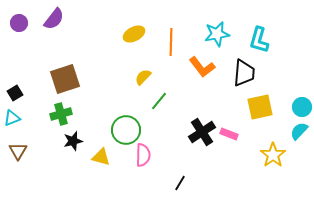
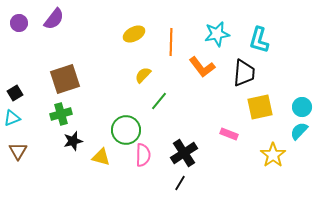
yellow semicircle: moved 2 px up
black cross: moved 18 px left, 21 px down
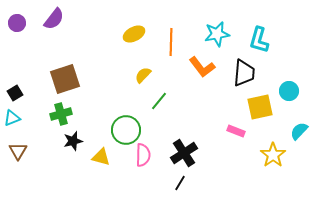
purple circle: moved 2 px left
cyan circle: moved 13 px left, 16 px up
pink rectangle: moved 7 px right, 3 px up
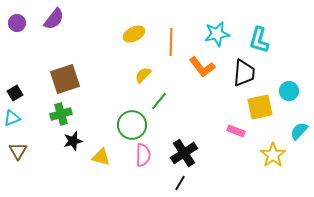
green circle: moved 6 px right, 5 px up
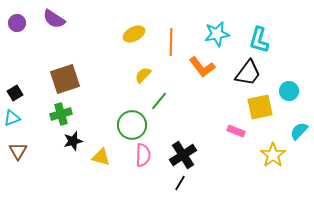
purple semicircle: rotated 85 degrees clockwise
black trapezoid: moved 4 px right; rotated 32 degrees clockwise
black cross: moved 1 px left, 2 px down
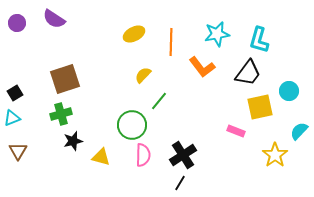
yellow star: moved 2 px right
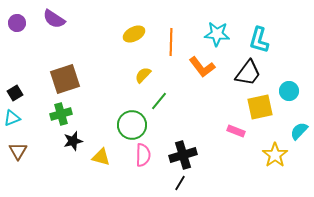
cyan star: rotated 15 degrees clockwise
black cross: rotated 16 degrees clockwise
